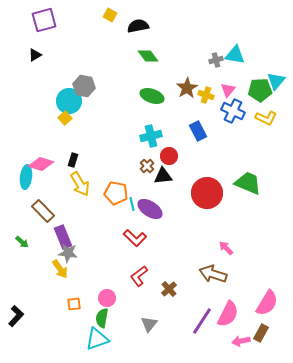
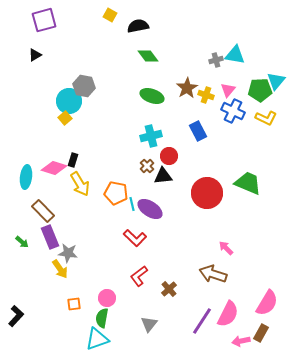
pink diamond at (41, 164): moved 13 px right, 4 px down
purple rectangle at (63, 237): moved 13 px left
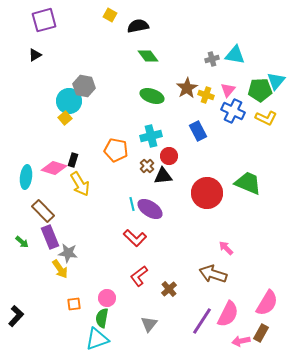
gray cross at (216, 60): moved 4 px left, 1 px up
orange pentagon at (116, 193): moved 43 px up
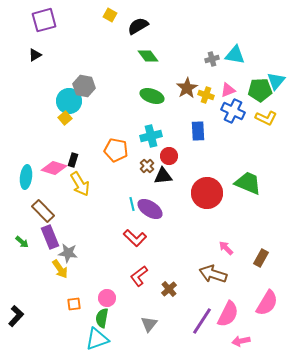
black semicircle at (138, 26): rotated 20 degrees counterclockwise
pink triangle at (228, 90): rotated 28 degrees clockwise
blue rectangle at (198, 131): rotated 24 degrees clockwise
brown rectangle at (261, 333): moved 75 px up
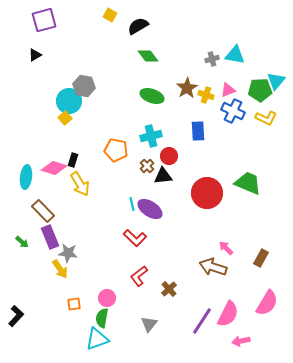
brown arrow at (213, 274): moved 7 px up
